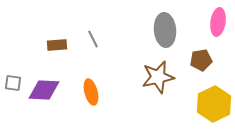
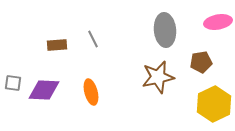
pink ellipse: rotated 72 degrees clockwise
brown pentagon: moved 2 px down
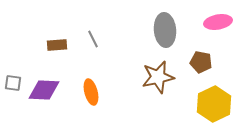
brown pentagon: rotated 20 degrees clockwise
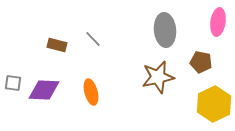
pink ellipse: rotated 72 degrees counterclockwise
gray line: rotated 18 degrees counterclockwise
brown rectangle: rotated 18 degrees clockwise
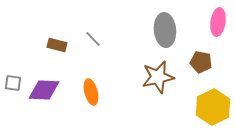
yellow hexagon: moved 1 px left, 3 px down
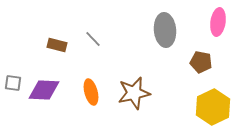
brown star: moved 24 px left, 16 px down
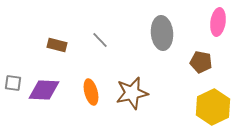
gray ellipse: moved 3 px left, 3 px down
gray line: moved 7 px right, 1 px down
brown star: moved 2 px left
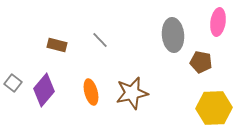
gray ellipse: moved 11 px right, 2 px down
gray square: rotated 30 degrees clockwise
purple diamond: rotated 52 degrees counterclockwise
yellow hexagon: moved 1 px right, 1 px down; rotated 24 degrees clockwise
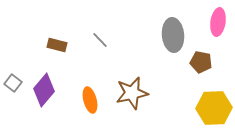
orange ellipse: moved 1 px left, 8 px down
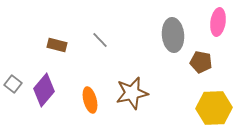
gray square: moved 1 px down
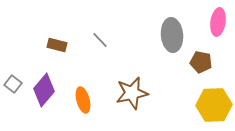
gray ellipse: moved 1 px left
orange ellipse: moved 7 px left
yellow hexagon: moved 3 px up
